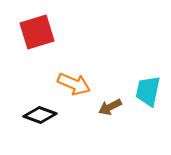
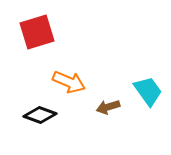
orange arrow: moved 5 px left, 2 px up
cyan trapezoid: rotated 132 degrees clockwise
brown arrow: moved 2 px left; rotated 10 degrees clockwise
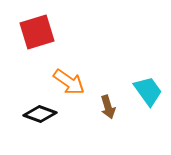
orange arrow: rotated 12 degrees clockwise
brown arrow: rotated 90 degrees counterclockwise
black diamond: moved 1 px up
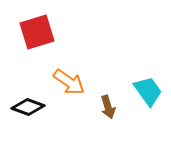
black diamond: moved 12 px left, 7 px up
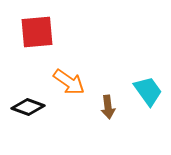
red square: rotated 12 degrees clockwise
brown arrow: rotated 10 degrees clockwise
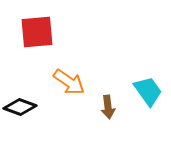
black diamond: moved 8 px left
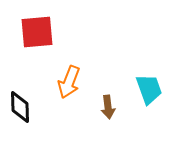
orange arrow: rotated 76 degrees clockwise
cyan trapezoid: moved 1 px right, 2 px up; rotated 16 degrees clockwise
black diamond: rotated 68 degrees clockwise
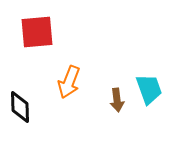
brown arrow: moved 9 px right, 7 px up
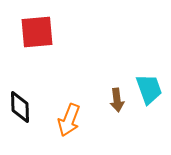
orange arrow: moved 38 px down
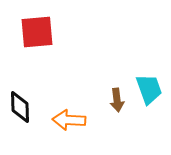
orange arrow: rotated 72 degrees clockwise
